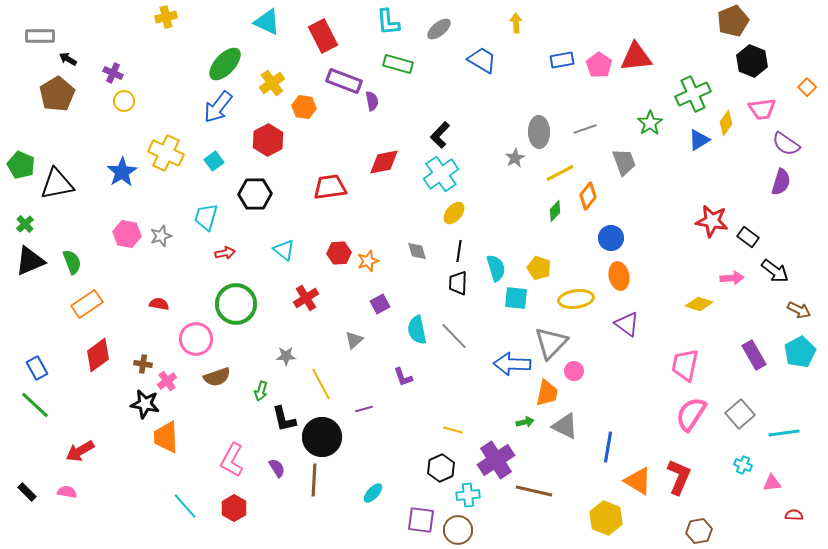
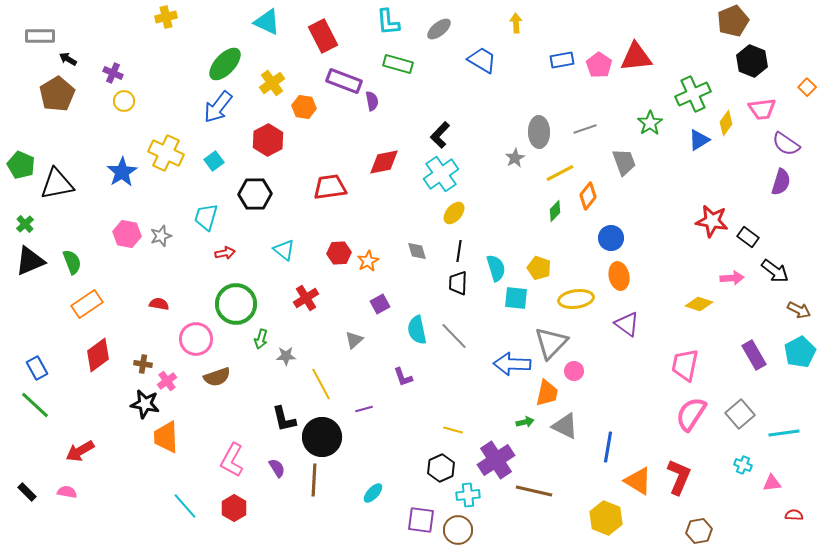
orange star at (368, 261): rotated 10 degrees counterclockwise
green arrow at (261, 391): moved 52 px up
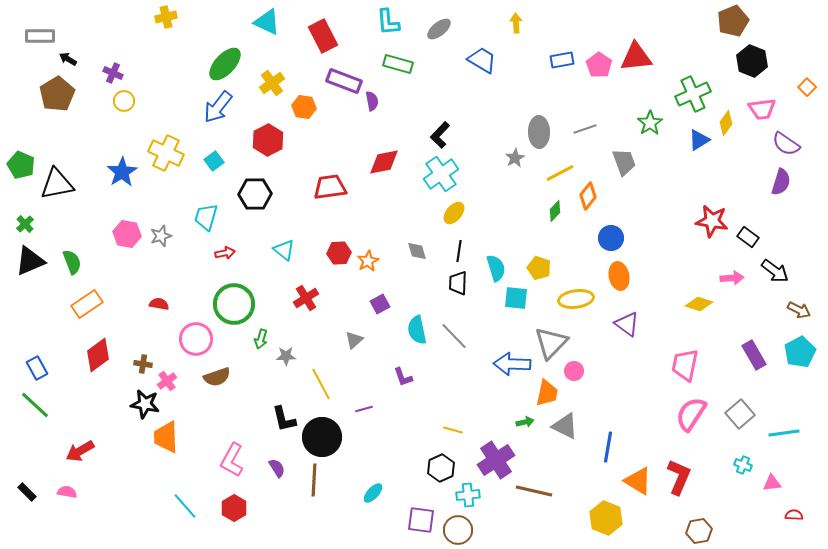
green circle at (236, 304): moved 2 px left
